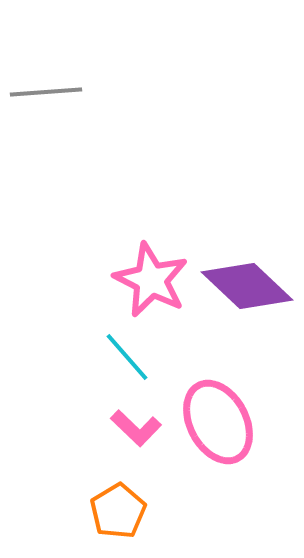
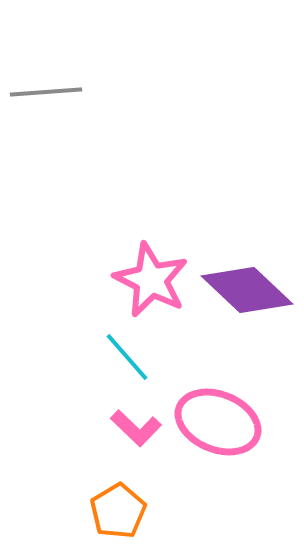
purple diamond: moved 4 px down
pink ellipse: rotated 40 degrees counterclockwise
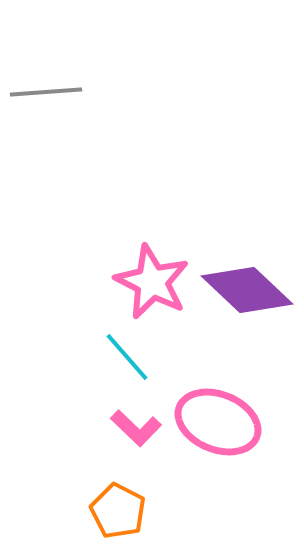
pink star: moved 1 px right, 2 px down
orange pentagon: rotated 14 degrees counterclockwise
